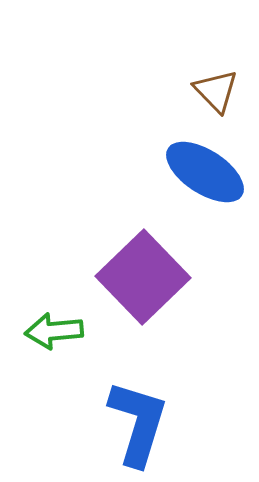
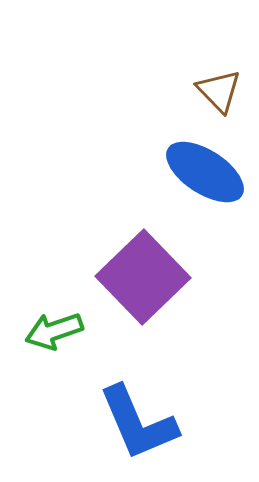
brown triangle: moved 3 px right
green arrow: rotated 14 degrees counterclockwise
blue L-shape: rotated 140 degrees clockwise
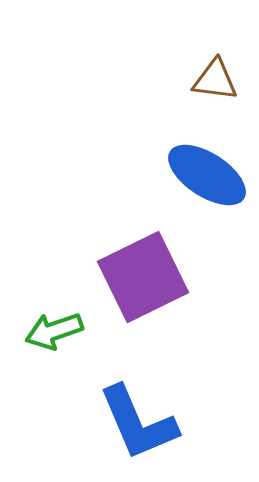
brown triangle: moved 4 px left, 11 px up; rotated 39 degrees counterclockwise
blue ellipse: moved 2 px right, 3 px down
purple square: rotated 18 degrees clockwise
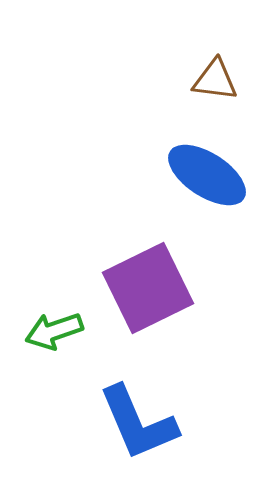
purple square: moved 5 px right, 11 px down
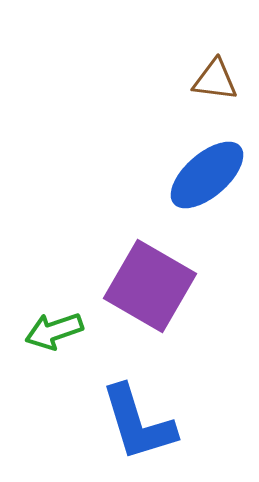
blue ellipse: rotated 74 degrees counterclockwise
purple square: moved 2 px right, 2 px up; rotated 34 degrees counterclockwise
blue L-shape: rotated 6 degrees clockwise
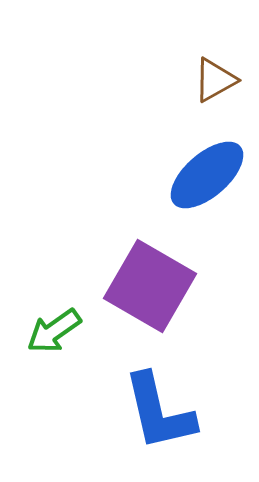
brown triangle: rotated 36 degrees counterclockwise
green arrow: rotated 16 degrees counterclockwise
blue L-shape: moved 21 px right, 11 px up; rotated 4 degrees clockwise
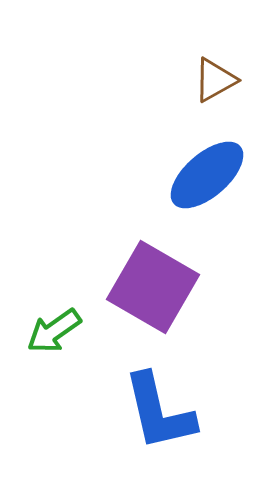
purple square: moved 3 px right, 1 px down
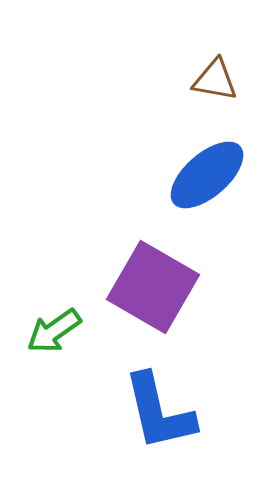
brown triangle: rotated 39 degrees clockwise
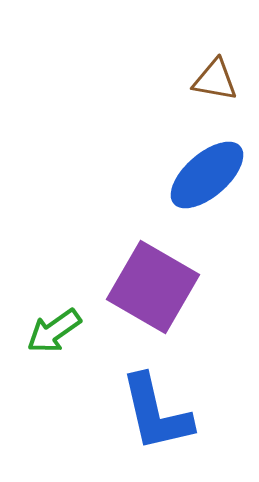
blue L-shape: moved 3 px left, 1 px down
